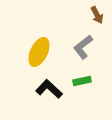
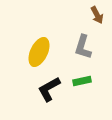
gray L-shape: rotated 35 degrees counterclockwise
black L-shape: rotated 72 degrees counterclockwise
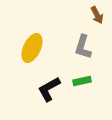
yellow ellipse: moved 7 px left, 4 px up
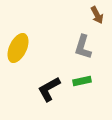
yellow ellipse: moved 14 px left
